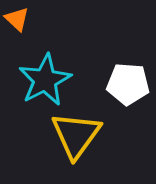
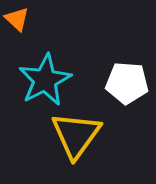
white pentagon: moved 1 px left, 1 px up
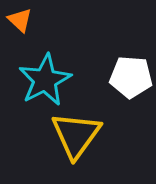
orange triangle: moved 3 px right, 1 px down
white pentagon: moved 4 px right, 6 px up
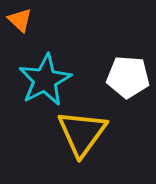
white pentagon: moved 3 px left
yellow triangle: moved 6 px right, 2 px up
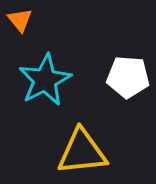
orange triangle: rotated 8 degrees clockwise
yellow triangle: moved 19 px down; rotated 48 degrees clockwise
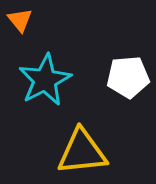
white pentagon: rotated 9 degrees counterclockwise
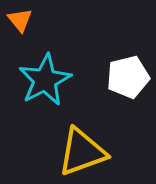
white pentagon: rotated 9 degrees counterclockwise
yellow triangle: rotated 14 degrees counterclockwise
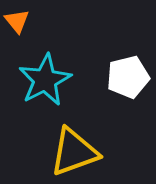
orange triangle: moved 3 px left, 1 px down
yellow triangle: moved 8 px left
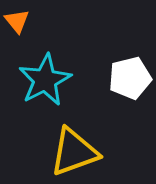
white pentagon: moved 2 px right, 1 px down
